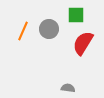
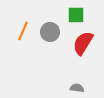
gray circle: moved 1 px right, 3 px down
gray semicircle: moved 9 px right
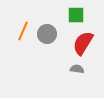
gray circle: moved 3 px left, 2 px down
gray semicircle: moved 19 px up
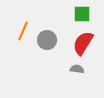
green square: moved 6 px right, 1 px up
gray circle: moved 6 px down
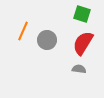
green square: rotated 18 degrees clockwise
gray semicircle: moved 2 px right
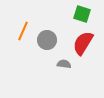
gray semicircle: moved 15 px left, 5 px up
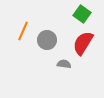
green square: rotated 18 degrees clockwise
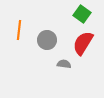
orange line: moved 4 px left, 1 px up; rotated 18 degrees counterclockwise
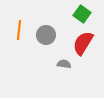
gray circle: moved 1 px left, 5 px up
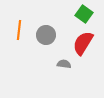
green square: moved 2 px right
